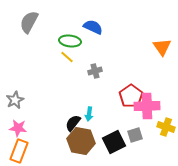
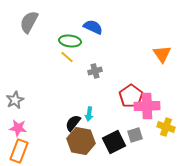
orange triangle: moved 7 px down
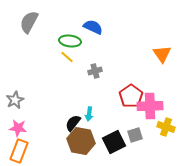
pink cross: moved 3 px right
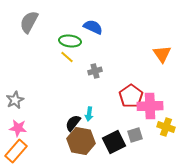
orange rectangle: moved 3 px left; rotated 20 degrees clockwise
